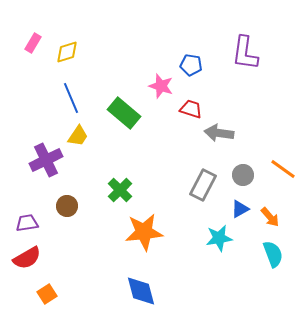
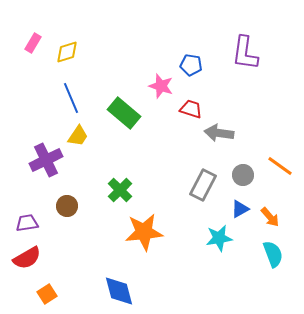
orange line: moved 3 px left, 3 px up
blue diamond: moved 22 px left
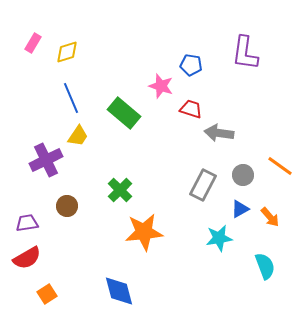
cyan semicircle: moved 8 px left, 12 px down
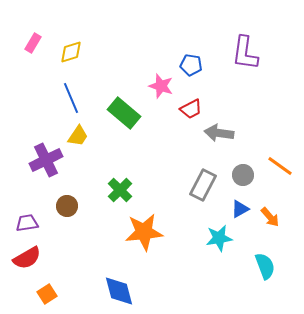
yellow diamond: moved 4 px right
red trapezoid: rotated 135 degrees clockwise
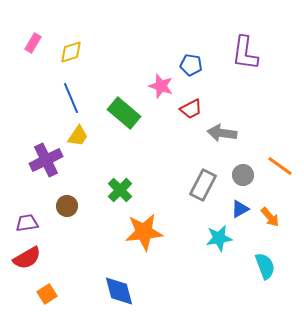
gray arrow: moved 3 px right
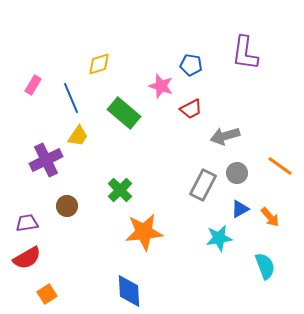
pink rectangle: moved 42 px down
yellow diamond: moved 28 px right, 12 px down
gray arrow: moved 3 px right, 3 px down; rotated 24 degrees counterclockwise
gray circle: moved 6 px left, 2 px up
blue diamond: moved 10 px right; rotated 12 degrees clockwise
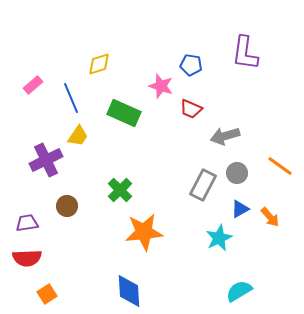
pink rectangle: rotated 18 degrees clockwise
red trapezoid: rotated 50 degrees clockwise
green rectangle: rotated 16 degrees counterclockwise
cyan star: rotated 16 degrees counterclockwise
red semicircle: rotated 28 degrees clockwise
cyan semicircle: moved 26 px left, 25 px down; rotated 100 degrees counterclockwise
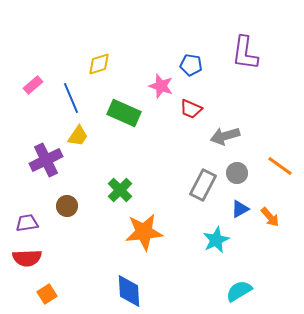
cyan star: moved 3 px left, 2 px down
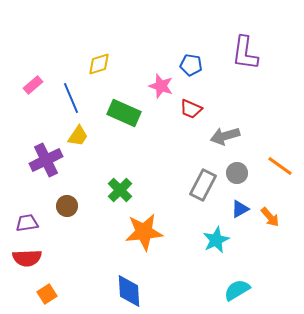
cyan semicircle: moved 2 px left, 1 px up
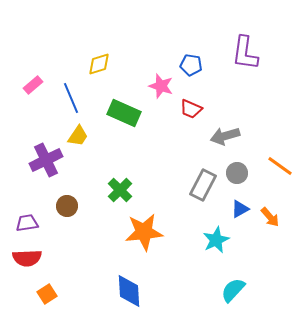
cyan semicircle: moved 4 px left; rotated 16 degrees counterclockwise
